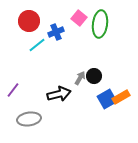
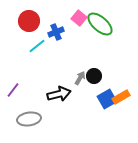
green ellipse: rotated 56 degrees counterclockwise
cyan line: moved 1 px down
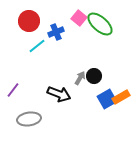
black arrow: rotated 35 degrees clockwise
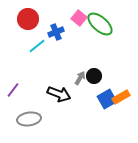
red circle: moved 1 px left, 2 px up
